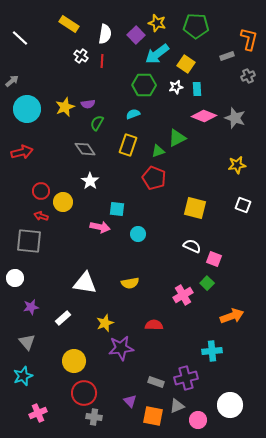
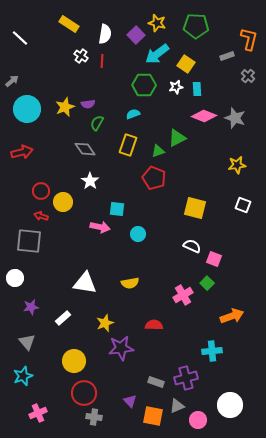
gray cross at (248, 76): rotated 24 degrees counterclockwise
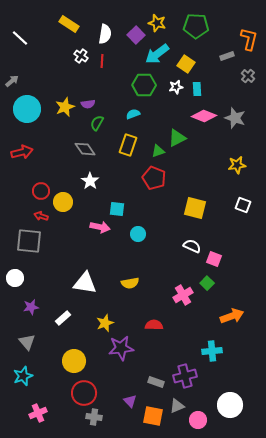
purple cross at (186, 378): moved 1 px left, 2 px up
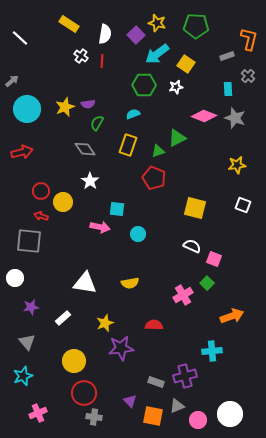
cyan rectangle at (197, 89): moved 31 px right
white circle at (230, 405): moved 9 px down
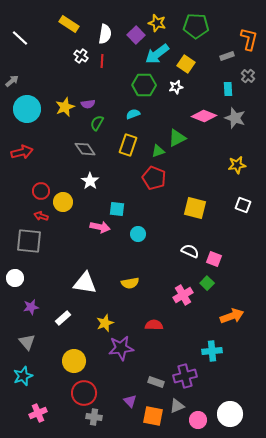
white semicircle at (192, 246): moved 2 px left, 5 px down
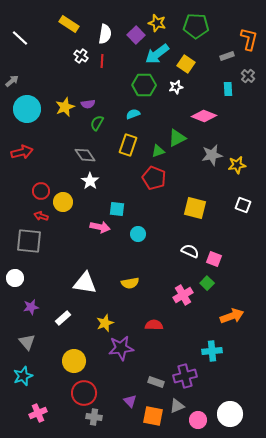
gray star at (235, 118): moved 23 px left, 37 px down; rotated 30 degrees counterclockwise
gray diamond at (85, 149): moved 6 px down
